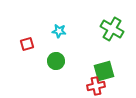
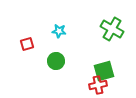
red cross: moved 2 px right, 1 px up
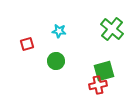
green cross: rotated 10 degrees clockwise
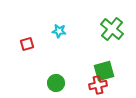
green circle: moved 22 px down
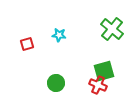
cyan star: moved 4 px down
red cross: rotated 36 degrees clockwise
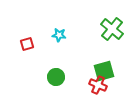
green circle: moved 6 px up
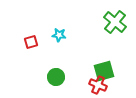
green cross: moved 3 px right, 7 px up
red square: moved 4 px right, 2 px up
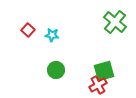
cyan star: moved 7 px left
red square: moved 3 px left, 12 px up; rotated 32 degrees counterclockwise
green circle: moved 7 px up
red cross: rotated 36 degrees clockwise
